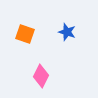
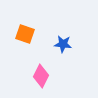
blue star: moved 4 px left, 12 px down; rotated 12 degrees counterclockwise
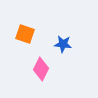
pink diamond: moved 7 px up
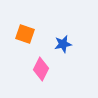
blue star: rotated 18 degrees counterclockwise
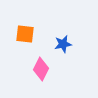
orange square: rotated 12 degrees counterclockwise
